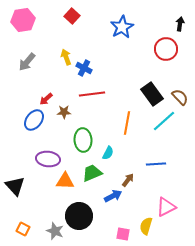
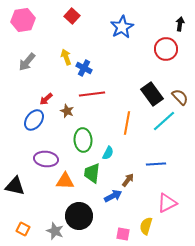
brown star: moved 3 px right, 1 px up; rotated 24 degrees clockwise
purple ellipse: moved 2 px left
green trapezoid: rotated 60 degrees counterclockwise
black triangle: rotated 35 degrees counterclockwise
pink triangle: moved 1 px right, 4 px up
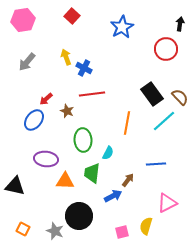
pink square: moved 1 px left, 2 px up; rotated 24 degrees counterclockwise
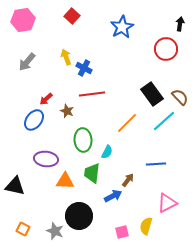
orange line: rotated 35 degrees clockwise
cyan semicircle: moved 1 px left, 1 px up
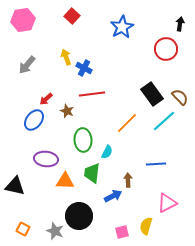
gray arrow: moved 3 px down
brown arrow: rotated 40 degrees counterclockwise
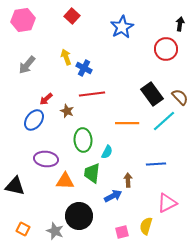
orange line: rotated 45 degrees clockwise
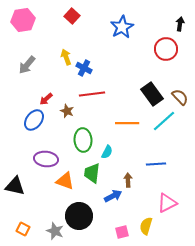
orange triangle: rotated 18 degrees clockwise
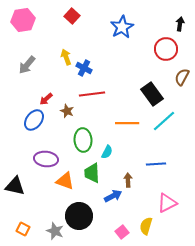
brown semicircle: moved 2 px right, 20 px up; rotated 108 degrees counterclockwise
green trapezoid: rotated 10 degrees counterclockwise
pink square: rotated 24 degrees counterclockwise
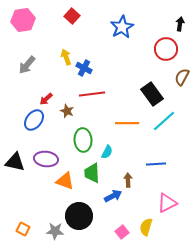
black triangle: moved 24 px up
yellow semicircle: moved 1 px down
gray star: rotated 18 degrees counterclockwise
